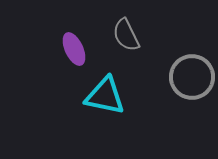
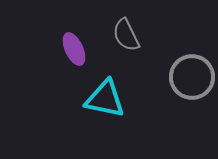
cyan triangle: moved 3 px down
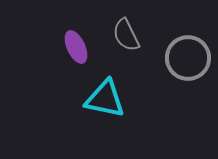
purple ellipse: moved 2 px right, 2 px up
gray circle: moved 4 px left, 19 px up
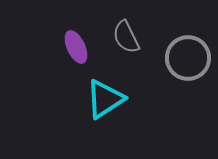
gray semicircle: moved 2 px down
cyan triangle: rotated 45 degrees counterclockwise
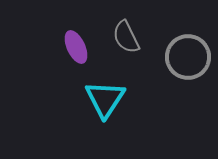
gray circle: moved 1 px up
cyan triangle: rotated 24 degrees counterclockwise
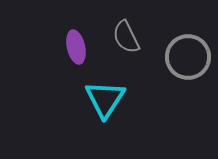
purple ellipse: rotated 12 degrees clockwise
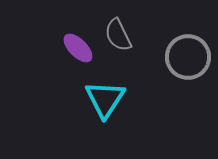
gray semicircle: moved 8 px left, 2 px up
purple ellipse: moved 2 px right, 1 px down; rotated 32 degrees counterclockwise
